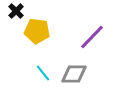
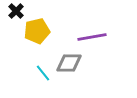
yellow pentagon: rotated 20 degrees counterclockwise
purple line: rotated 36 degrees clockwise
gray diamond: moved 5 px left, 11 px up
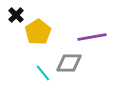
black cross: moved 4 px down
yellow pentagon: moved 1 px right, 1 px down; rotated 20 degrees counterclockwise
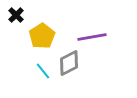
yellow pentagon: moved 4 px right, 4 px down
gray diamond: rotated 28 degrees counterclockwise
cyan line: moved 2 px up
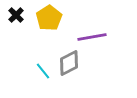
yellow pentagon: moved 7 px right, 18 px up
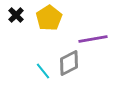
purple line: moved 1 px right, 2 px down
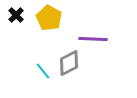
yellow pentagon: rotated 10 degrees counterclockwise
purple line: rotated 12 degrees clockwise
